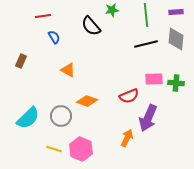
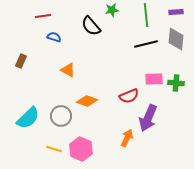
blue semicircle: rotated 40 degrees counterclockwise
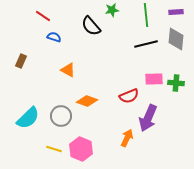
red line: rotated 42 degrees clockwise
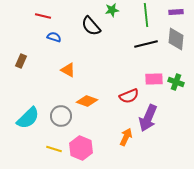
red line: rotated 21 degrees counterclockwise
green cross: moved 1 px up; rotated 14 degrees clockwise
orange arrow: moved 1 px left, 1 px up
pink hexagon: moved 1 px up
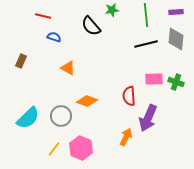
orange triangle: moved 2 px up
red semicircle: rotated 108 degrees clockwise
yellow line: rotated 70 degrees counterclockwise
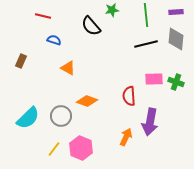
blue semicircle: moved 3 px down
purple arrow: moved 2 px right, 4 px down; rotated 12 degrees counterclockwise
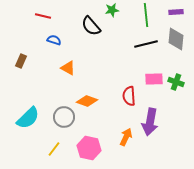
gray circle: moved 3 px right, 1 px down
pink hexagon: moved 8 px right; rotated 10 degrees counterclockwise
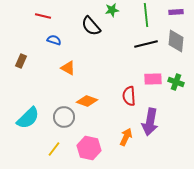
gray diamond: moved 2 px down
pink rectangle: moved 1 px left
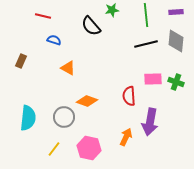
cyan semicircle: rotated 40 degrees counterclockwise
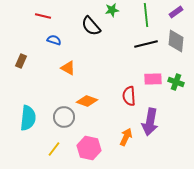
purple rectangle: rotated 32 degrees counterclockwise
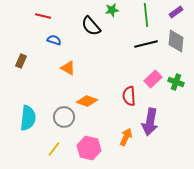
pink rectangle: rotated 42 degrees counterclockwise
